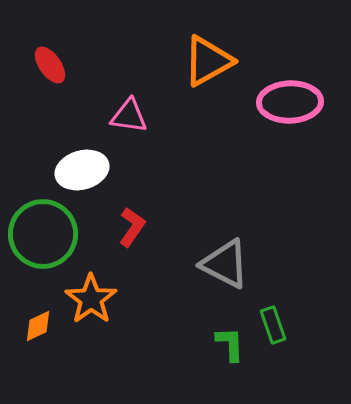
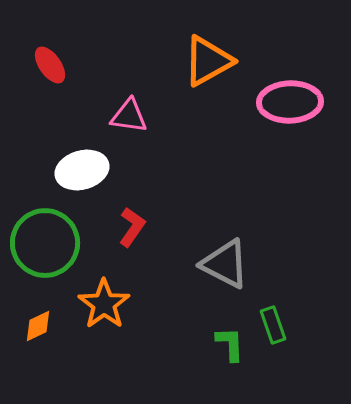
green circle: moved 2 px right, 9 px down
orange star: moved 13 px right, 5 px down
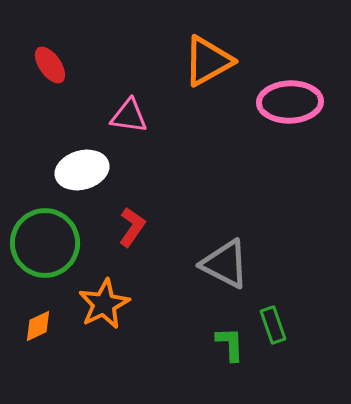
orange star: rotated 9 degrees clockwise
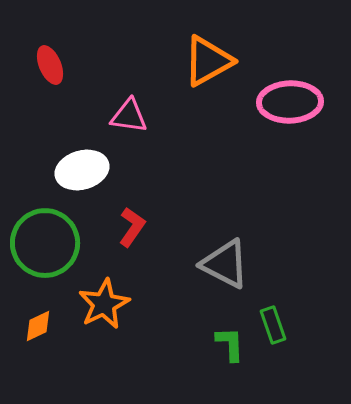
red ellipse: rotated 12 degrees clockwise
